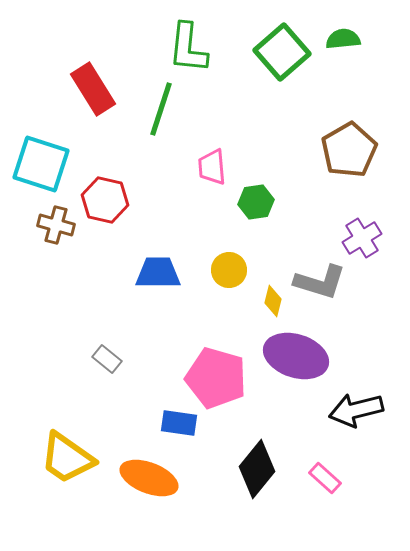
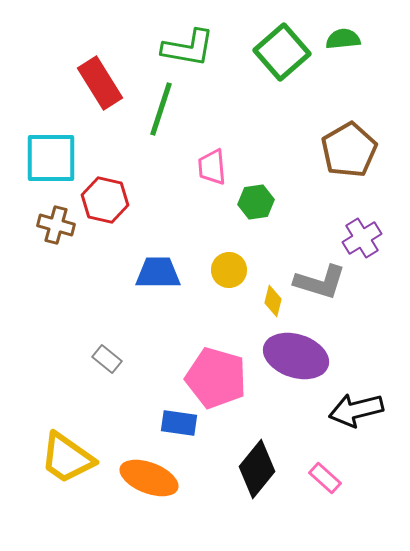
green L-shape: rotated 86 degrees counterclockwise
red rectangle: moved 7 px right, 6 px up
cyan square: moved 10 px right, 6 px up; rotated 18 degrees counterclockwise
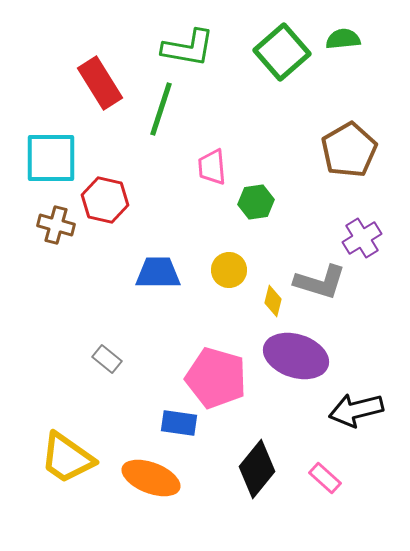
orange ellipse: moved 2 px right
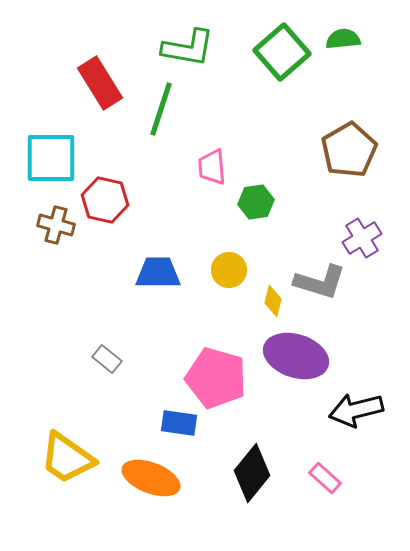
black diamond: moved 5 px left, 4 px down
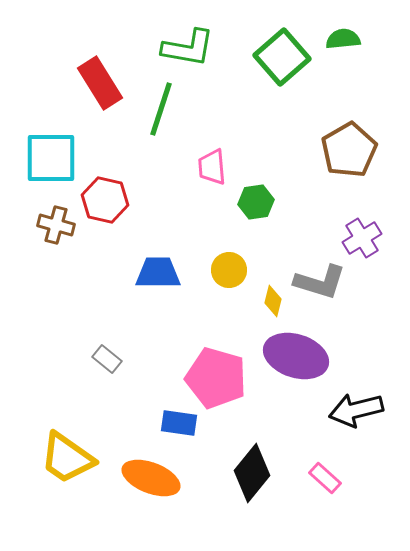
green square: moved 5 px down
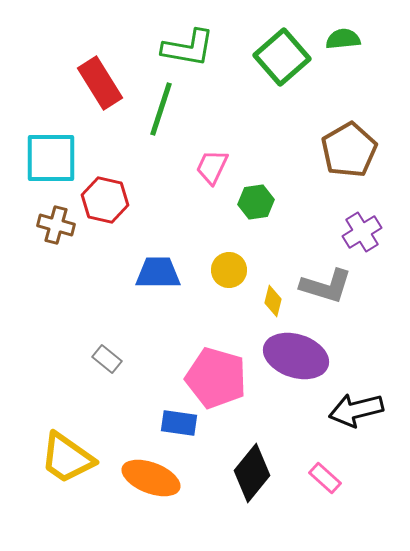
pink trapezoid: rotated 30 degrees clockwise
purple cross: moved 6 px up
gray L-shape: moved 6 px right, 4 px down
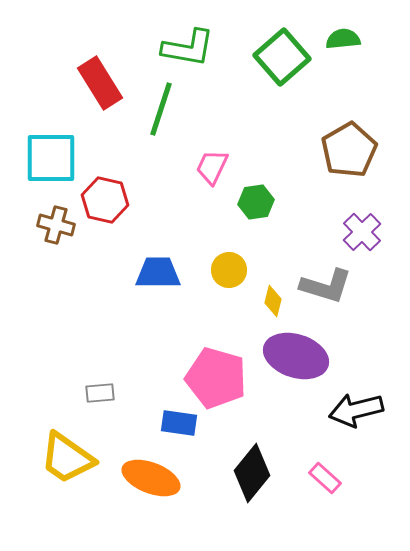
purple cross: rotated 12 degrees counterclockwise
gray rectangle: moved 7 px left, 34 px down; rotated 44 degrees counterclockwise
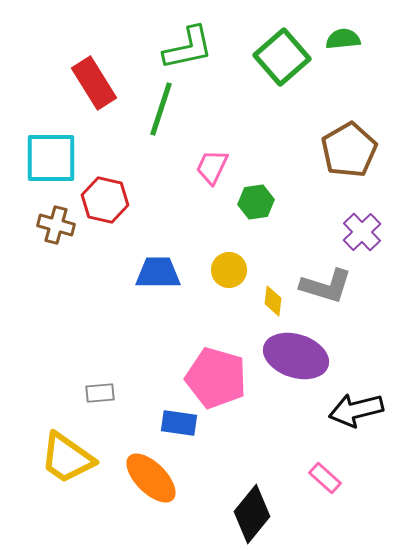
green L-shape: rotated 22 degrees counterclockwise
red rectangle: moved 6 px left
yellow diamond: rotated 8 degrees counterclockwise
black diamond: moved 41 px down
orange ellipse: rotated 24 degrees clockwise
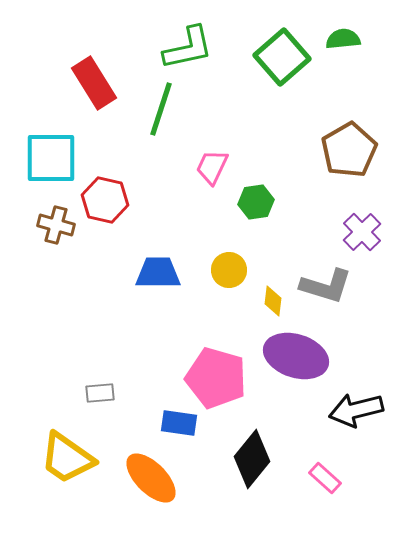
black diamond: moved 55 px up
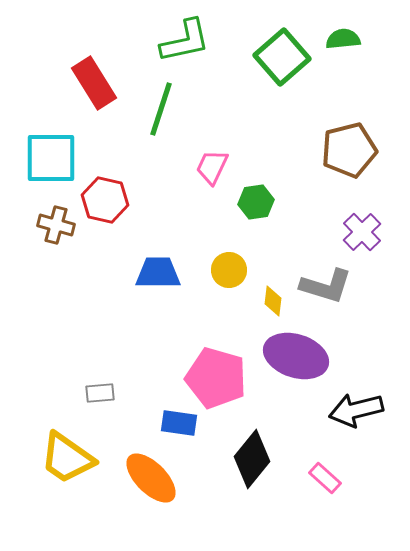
green L-shape: moved 3 px left, 7 px up
brown pentagon: rotated 16 degrees clockwise
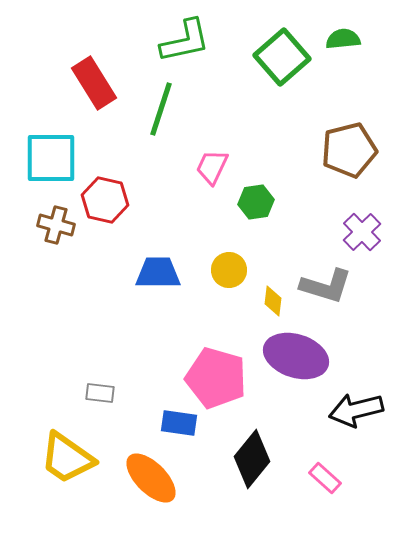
gray rectangle: rotated 12 degrees clockwise
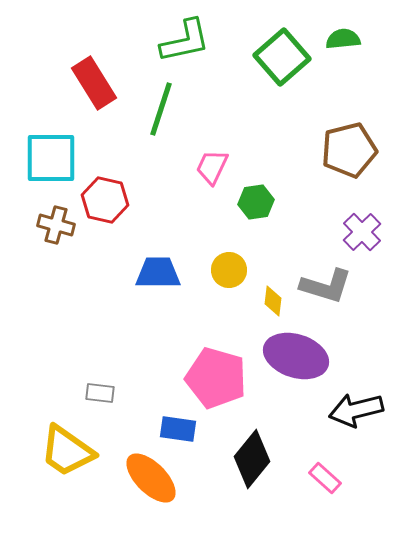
blue rectangle: moved 1 px left, 6 px down
yellow trapezoid: moved 7 px up
